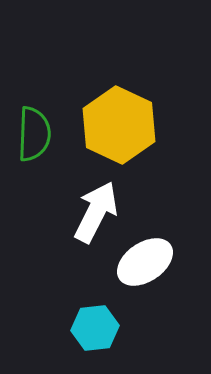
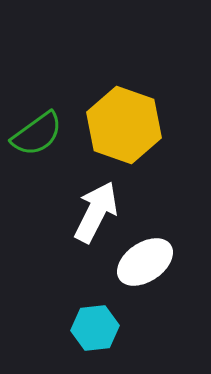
yellow hexagon: moved 5 px right; rotated 6 degrees counterclockwise
green semicircle: moved 3 px right; rotated 52 degrees clockwise
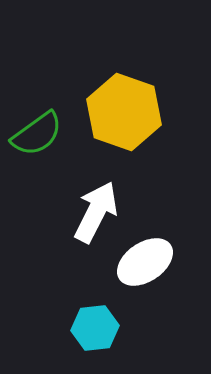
yellow hexagon: moved 13 px up
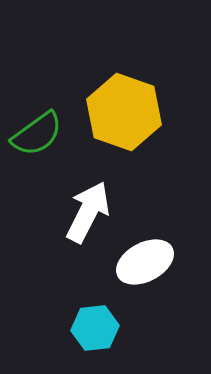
white arrow: moved 8 px left
white ellipse: rotated 6 degrees clockwise
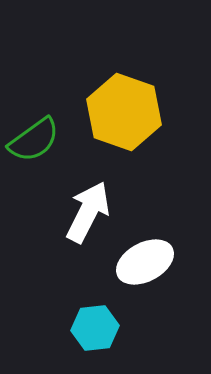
green semicircle: moved 3 px left, 6 px down
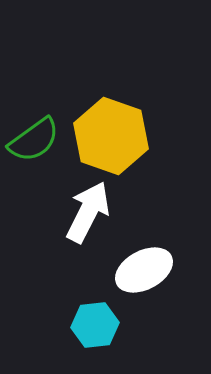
yellow hexagon: moved 13 px left, 24 px down
white ellipse: moved 1 px left, 8 px down
cyan hexagon: moved 3 px up
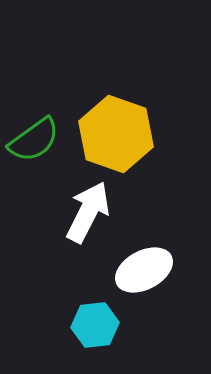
yellow hexagon: moved 5 px right, 2 px up
